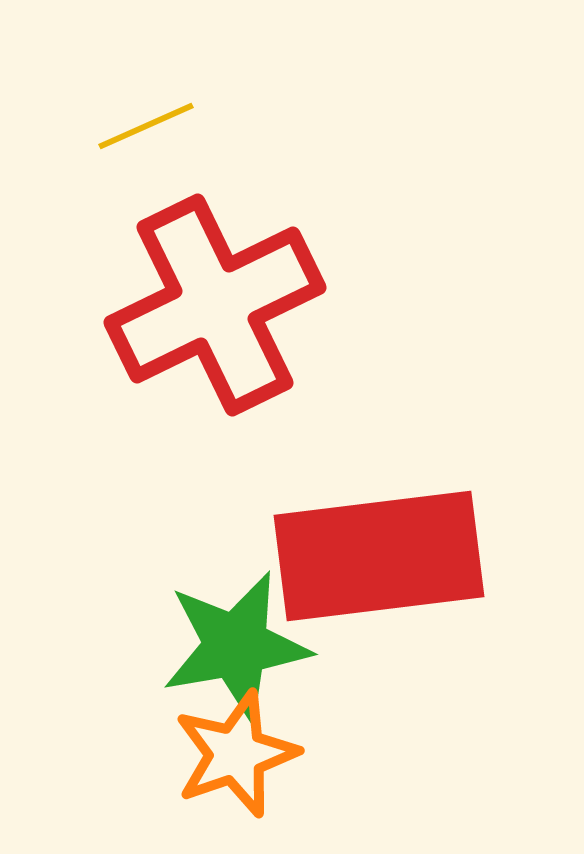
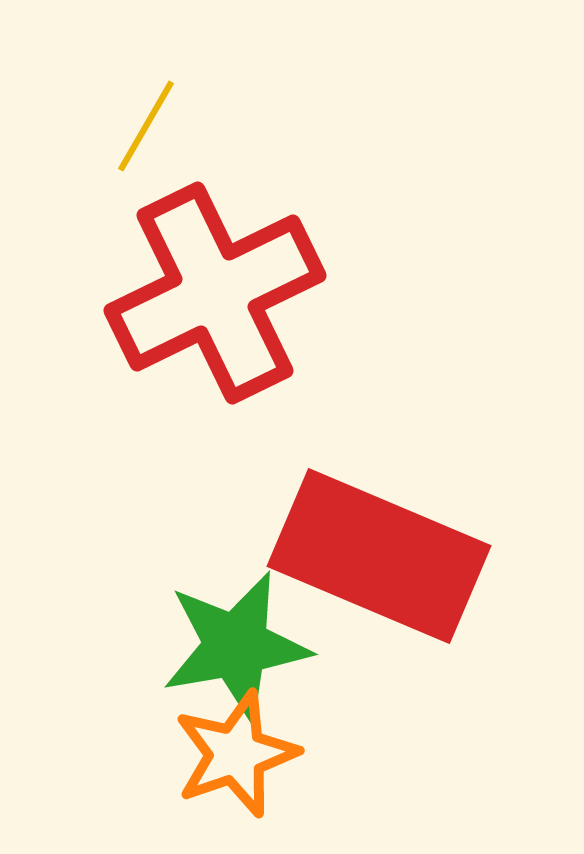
yellow line: rotated 36 degrees counterclockwise
red cross: moved 12 px up
red rectangle: rotated 30 degrees clockwise
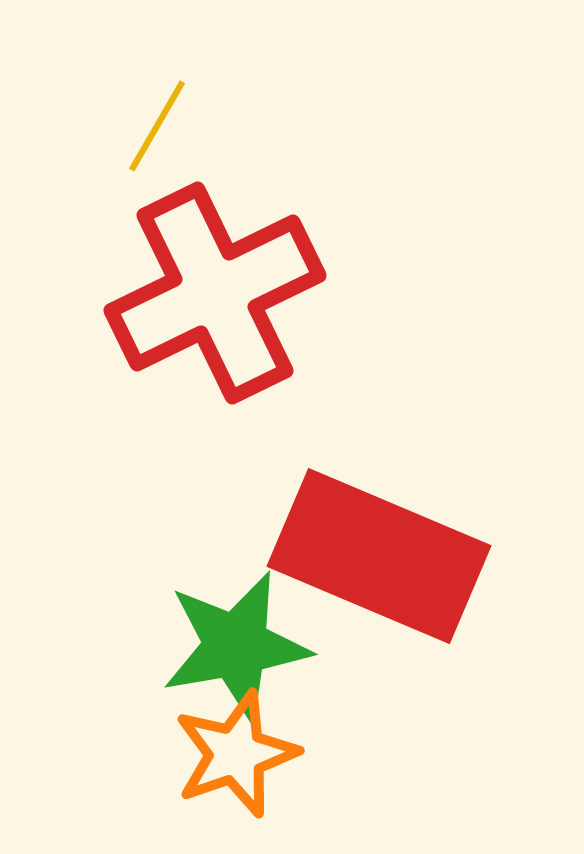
yellow line: moved 11 px right
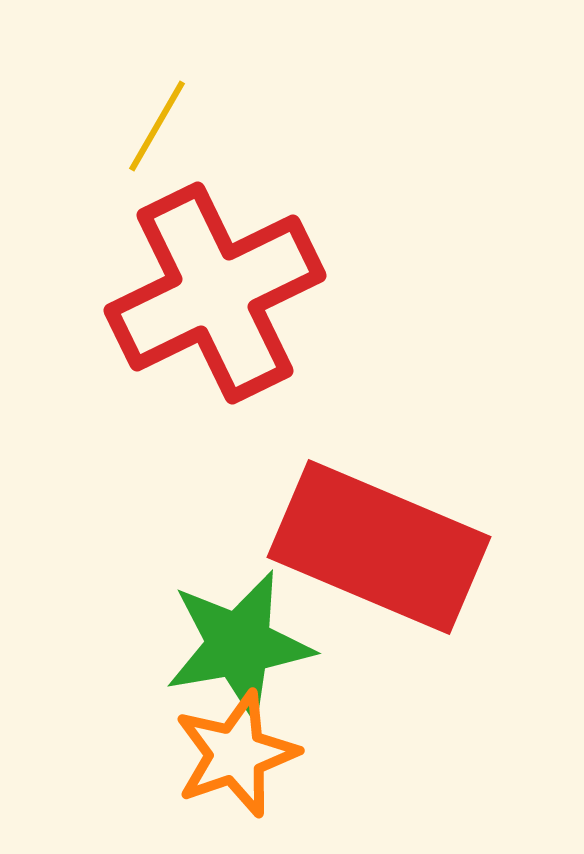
red rectangle: moved 9 px up
green star: moved 3 px right, 1 px up
